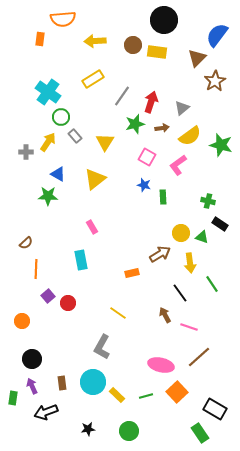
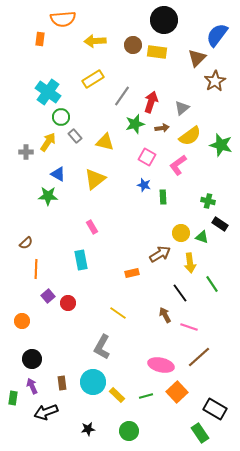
yellow triangle at (105, 142): rotated 48 degrees counterclockwise
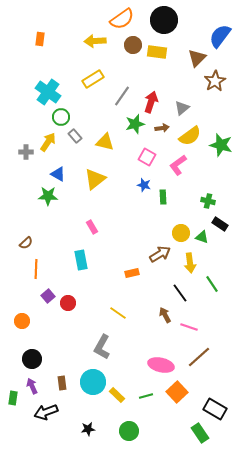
orange semicircle at (63, 19): moved 59 px right; rotated 30 degrees counterclockwise
blue semicircle at (217, 35): moved 3 px right, 1 px down
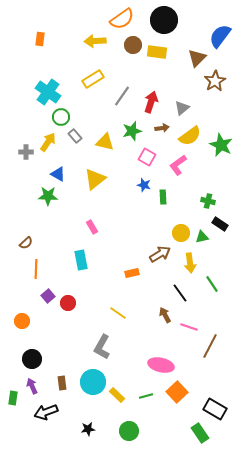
green star at (135, 124): moved 3 px left, 7 px down
green star at (221, 145): rotated 10 degrees clockwise
green triangle at (202, 237): rotated 32 degrees counterclockwise
brown line at (199, 357): moved 11 px right, 11 px up; rotated 20 degrees counterclockwise
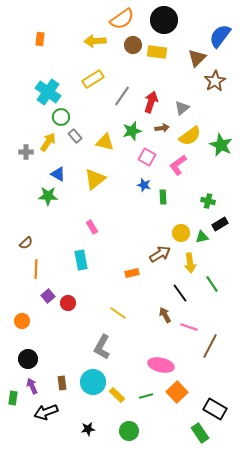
black rectangle at (220, 224): rotated 63 degrees counterclockwise
black circle at (32, 359): moved 4 px left
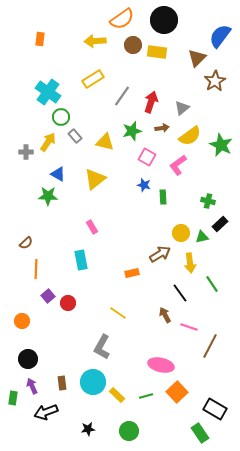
black rectangle at (220, 224): rotated 14 degrees counterclockwise
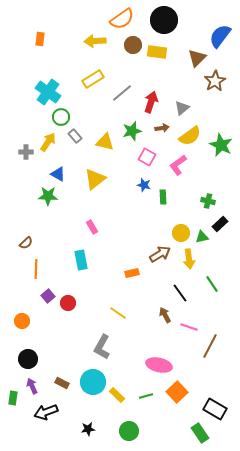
gray line at (122, 96): moved 3 px up; rotated 15 degrees clockwise
yellow arrow at (190, 263): moved 1 px left, 4 px up
pink ellipse at (161, 365): moved 2 px left
brown rectangle at (62, 383): rotated 56 degrees counterclockwise
